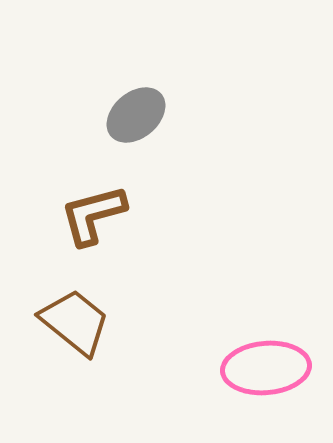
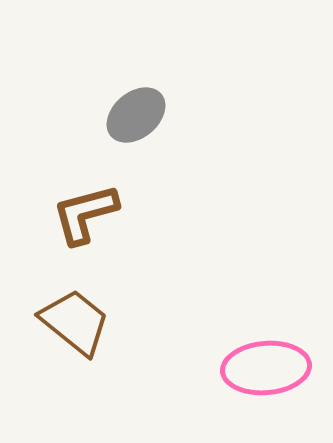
brown L-shape: moved 8 px left, 1 px up
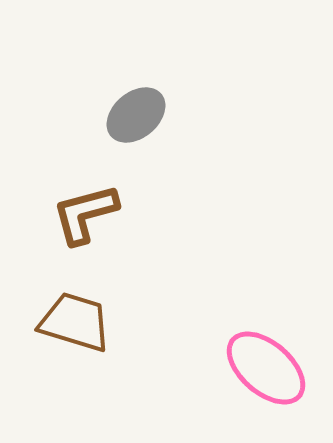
brown trapezoid: rotated 22 degrees counterclockwise
pink ellipse: rotated 46 degrees clockwise
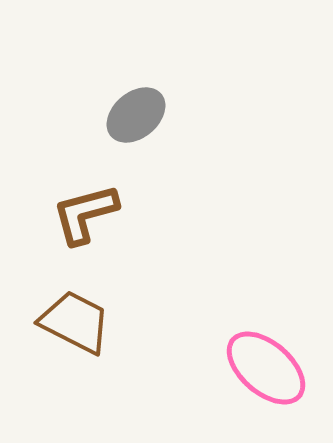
brown trapezoid: rotated 10 degrees clockwise
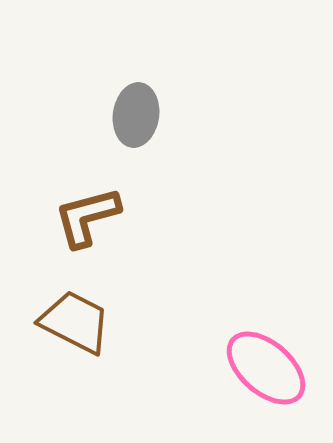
gray ellipse: rotated 42 degrees counterclockwise
brown L-shape: moved 2 px right, 3 px down
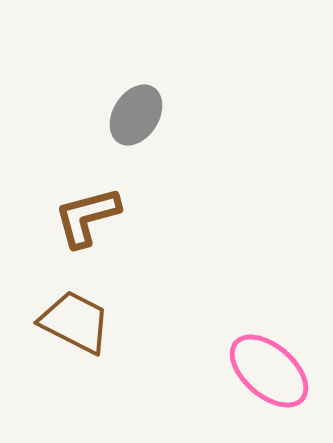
gray ellipse: rotated 24 degrees clockwise
pink ellipse: moved 3 px right, 3 px down
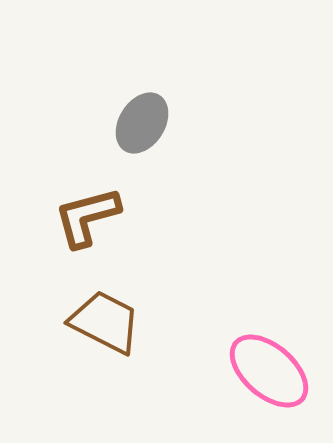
gray ellipse: moved 6 px right, 8 px down
brown trapezoid: moved 30 px right
